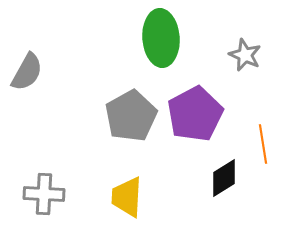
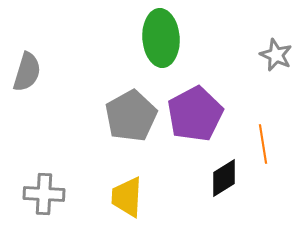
gray star: moved 31 px right
gray semicircle: rotated 12 degrees counterclockwise
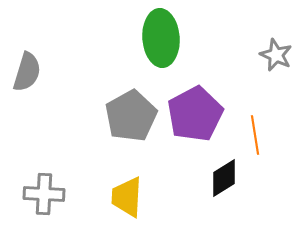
orange line: moved 8 px left, 9 px up
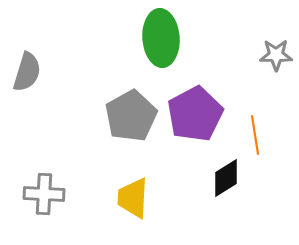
gray star: rotated 24 degrees counterclockwise
black diamond: moved 2 px right
yellow trapezoid: moved 6 px right, 1 px down
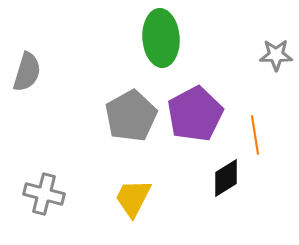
gray cross: rotated 12 degrees clockwise
yellow trapezoid: rotated 24 degrees clockwise
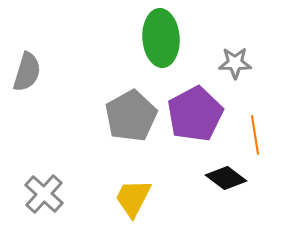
gray star: moved 41 px left, 8 px down
black diamond: rotated 69 degrees clockwise
gray cross: rotated 27 degrees clockwise
